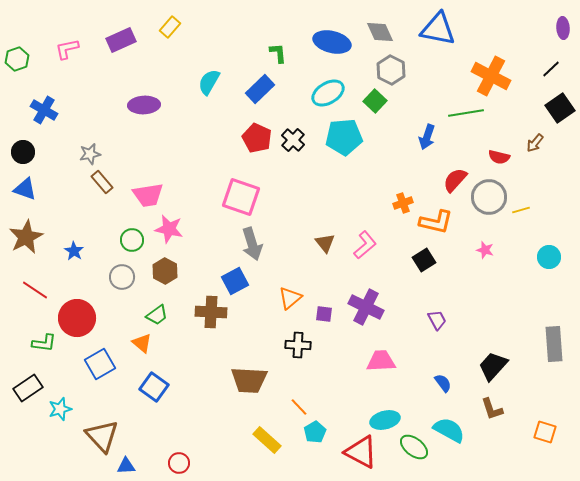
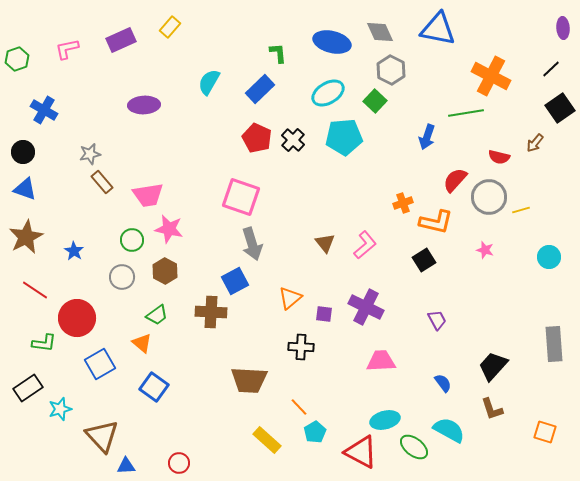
black cross at (298, 345): moved 3 px right, 2 px down
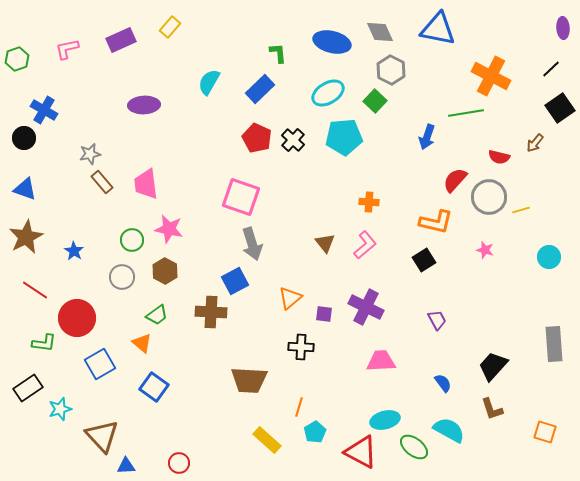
black circle at (23, 152): moved 1 px right, 14 px up
pink trapezoid at (148, 195): moved 2 px left, 11 px up; rotated 92 degrees clockwise
orange cross at (403, 203): moved 34 px left, 1 px up; rotated 24 degrees clockwise
orange line at (299, 407): rotated 60 degrees clockwise
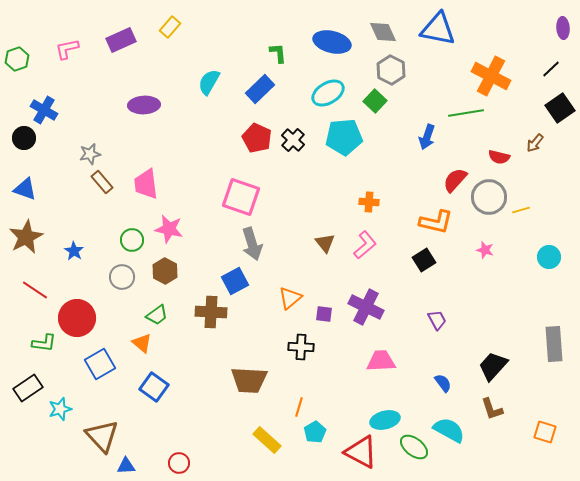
gray diamond at (380, 32): moved 3 px right
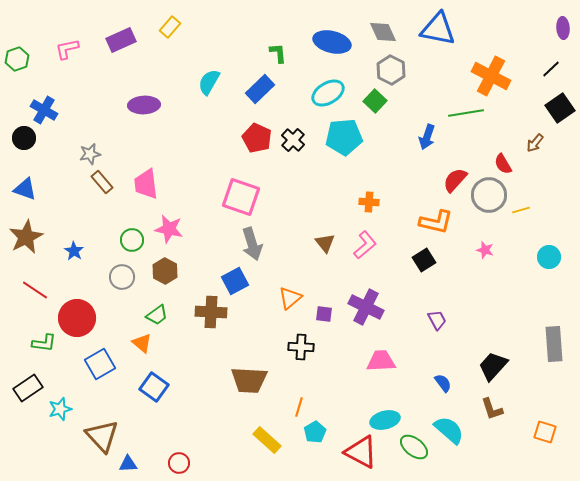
red semicircle at (499, 157): moved 4 px right, 7 px down; rotated 45 degrees clockwise
gray circle at (489, 197): moved 2 px up
cyan semicircle at (449, 430): rotated 12 degrees clockwise
blue triangle at (126, 466): moved 2 px right, 2 px up
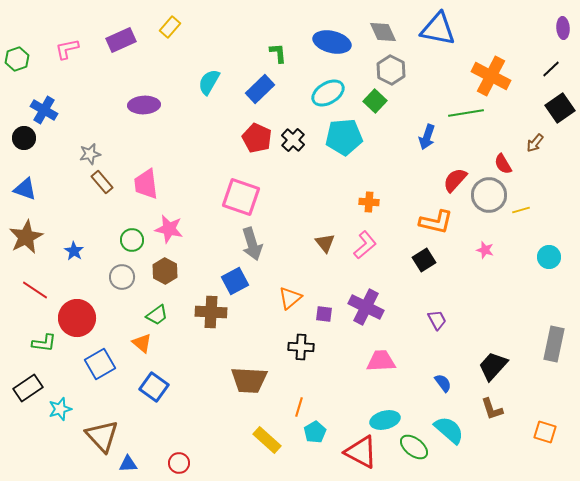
gray rectangle at (554, 344): rotated 16 degrees clockwise
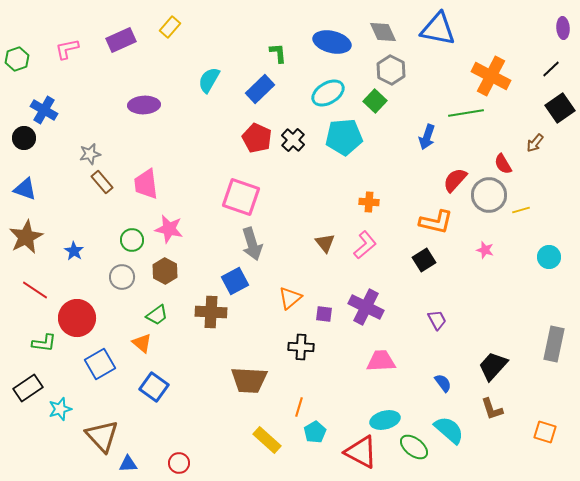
cyan semicircle at (209, 82): moved 2 px up
